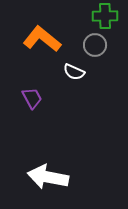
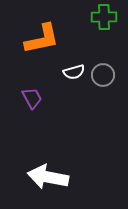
green cross: moved 1 px left, 1 px down
orange L-shape: rotated 129 degrees clockwise
gray circle: moved 8 px right, 30 px down
white semicircle: rotated 40 degrees counterclockwise
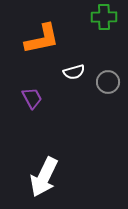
gray circle: moved 5 px right, 7 px down
white arrow: moved 4 px left; rotated 75 degrees counterclockwise
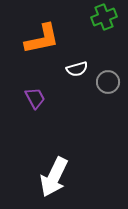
green cross: rotated 20 degrees counterclockwise
white semicircle: moved 3 px right, 3 px up
purple trapezoid: moved 3 px right
white arrow: moved 10 px right
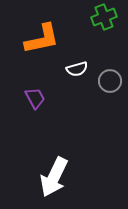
gray circle: moved 2 px right, 1 px up
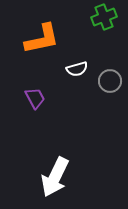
white arrow: moved 1 px right
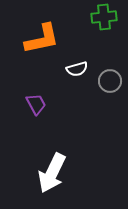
green cross: rotated 15 degrees clockwise
purple trapezoid: moved 1 px right, 6 px down
white arrow: moved 3 px left, 4 px up
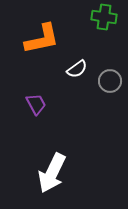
green cross: rotated 15 degrees clockwise
white semicircle: rotated 20 degrees counterclockwise
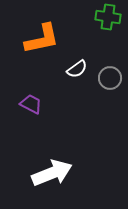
green cross: moved 4 px right
gray circle: moved 3 px up
purple trapezoid: moved 5 px left; rotated 35 degrees counterclockwise
white arrow: rotated 138 degrees counterclockwise
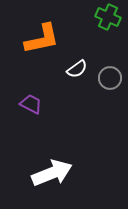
green cross: rotated 15 degrees clockwise
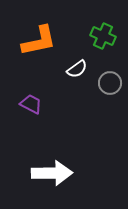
green cross: moved 5 px left, 19 px down
orange L-shape: moved 3 px left, 2 px down
gray circle: moved 5 px down
white arrow: rotated 21 degrees clockwise
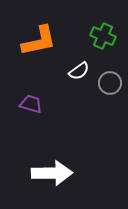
white semicircle: moved 2 px right, 2 px down
purple trapezoid: rotated 10 degrees counterclockwise
